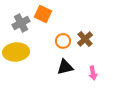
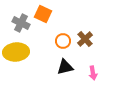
gray cross: rotated 36 degrees counterclockwise
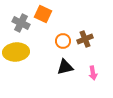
brown cross: rotated 21 degrees clockwise
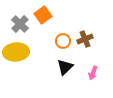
orange square: moved 1 px down; rotated 30 degrees clockwise
gray cross: moved 1 px left, 1 px down; rotated 18 degrees clockwise
black triangle: rotated 30 degrees counterclockwise
pink arrow: rotated 32 degrees clockwise
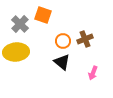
orange square: rotated 36 degrees counterclockwise
black triangle: moved 3 px left, 5 px up; rotated 36 degrees counterclockwise
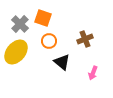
orange square: moved 3 px down
orange circle: moved 14 px left
yellow ellipse: rotated 45 degrees counterclockwise
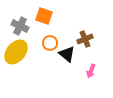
orange square: moved 1 px right, 2 px up
gray cross: moved 2 px down; rotated 18 degrees counterclockwise
orange circle: moved 1 px right, 2 px down
black triangle: moved 5 px right, 8 px up
pink arrow: moved 2 px left, 2 px up
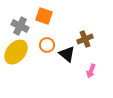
orange circle: moved 3 px left, 2 px down
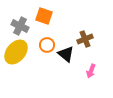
black triangle: moved 1 px left
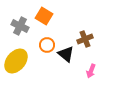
orange square: rotated 12 degrees clockwise
yellow ellipse: moved 9 px down
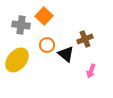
orange square: rotated 12 degrees clockwise
gray cross: moved 1 px right, 1 px up; rotated 18 degrees counterclockwise
yellow ellipse: moved 1 px right, 1 px up
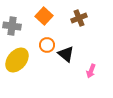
gray cross: moved 9 px left, 1 px down
brown cross: moved 6 px left, 21 px up
